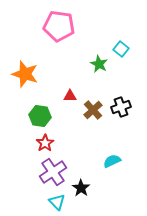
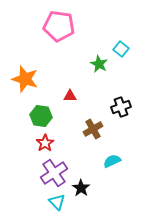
orange star: moved 5 px down
brown cross: moved 19 px down; rotated 12 degrees clockwise
green hexagon: moved 1 px right
purple cross: moved 1 px right, 1 px down
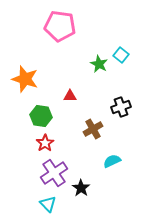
pink pentagon: moved 1 px right
cyan square: moved 6 px down
cyan triangle: moved 9 px left, 2 px down
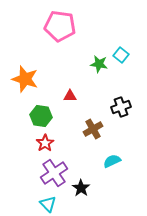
green star: rotated 18 degrees counterclockwise
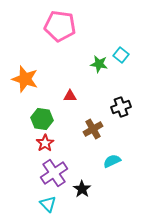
green hexagon: moved 1 px right, 3 px down
black star: moved 1 px right, 1 px down
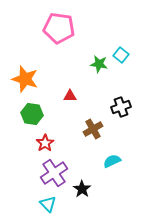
pink pentagon: moved 1 px left, 2 px down
green hexagon: moved 10 px left, 5 px up
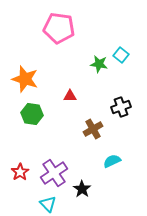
red star: moved 25 px left, 29 px down
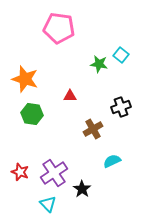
red star: rotated 18 degrees counterclockwise
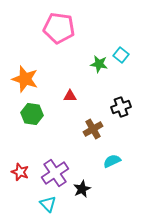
purple cross: moved 1 px right
black star: rotated 12 degrees clockwise
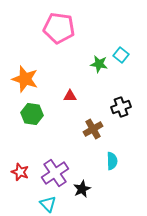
cyan semicircle: rotated 114 degrees clockwise
